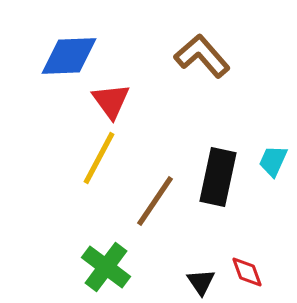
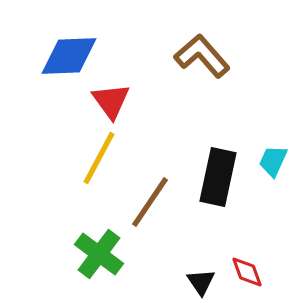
brown line: moved 5 px left, 1 px down
green cross: moved 7 px left, 13 px up
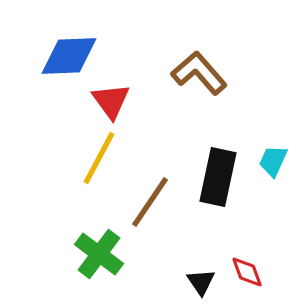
brown L-shape: moved 3 px left, 17 px down
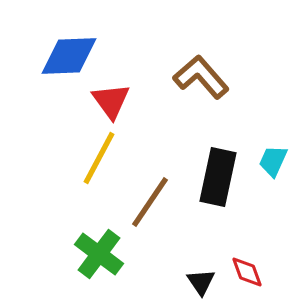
brown L-shape: moved 2 px right, 4 px down
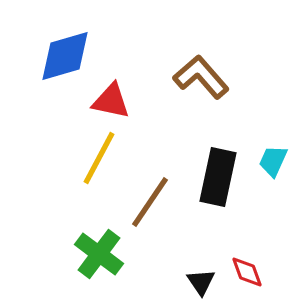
blue diamond: moved 4 px left; rotated 14 degrees counterclockwise
red triangle: rotated 42 degrees counterclockwise
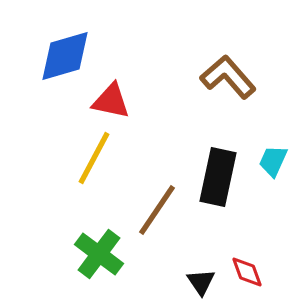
brown L-shape: moved 27 px right
yellow line: moved 5 px left
brown line: moved 7 px right, 8 px down
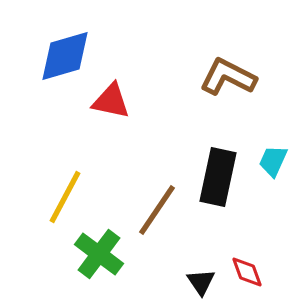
brown L-shape: rotated 22 degrees counterclockwise
yellow line: moved 29 px left, 39 px down
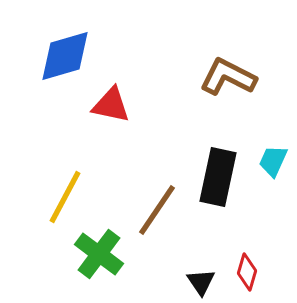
red triangle: moved 4 px down
red diamond: rotated 36 degrees clockwise
